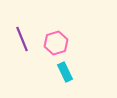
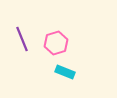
cyan rectangle: rotated 42 degrees counterclockwise
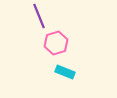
purple line: moved 17 px right, 23 px up
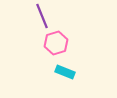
purple line: moved 3 px right
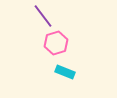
purple line: moved 1 px right; rotated 15 degrees counterclockwise
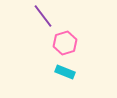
pink hexagon: moved 9 px right
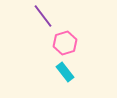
cyan rectangle: rotated 30 degrees clockwise
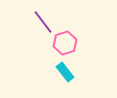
purple line: moved 6 px down
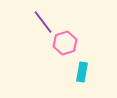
cyan rectangle: moved 17 px right; rotated 48 degrees clockwise
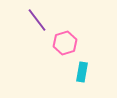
purple line: moved 6 px left, 2 px up
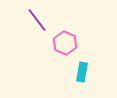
pink hexagon: rotated 20 degrees counterclockwise
